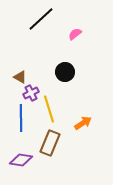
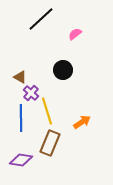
black circle: moved 2 px left, 2 px up
purple cross: rotated 21 degrees counterclockwise
yellow line: moved 2 px left, 2 px down
orange arrow: moved 1 px left, 1 px up
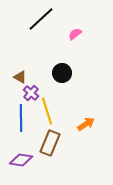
black circle: moved 1 px left, 3 px down
orange arrow: moved 4 px right, 2 px down
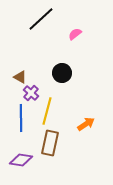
yellow line: rotated 32 degrees clockwise
brown rectangle: rotated 10 degrees counterclockwise
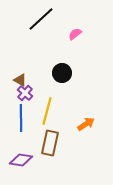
brown triangle: moved 3 px down
purple cross: moved 6 px left
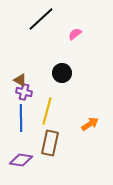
purple cross: moved 1 px left, 1 px up; rotated 28 degrees counterclockwise
orange arrow: moved 4 px right
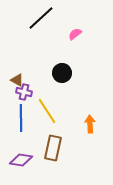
black line: moved 1 px up
brown triangle: moved 3 px left
yellow line: rotated 48 degrees counterclockwise
orange arrow: rotated 60 degrees counterclockwise
brown rectangle: moved 3 px right, 5 px down
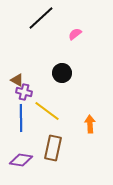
yellow line: rotated 20 degrees counterclockwise
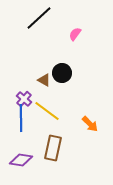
black line: moved 2 px left
pink semicircle: rotated 16 degrees counterclockwise
brown triangle: moved 27 px right
purple cross: moved 7 px down; rotated 28 degrees clockwise
orange arrow: rotated 138 degrees clockwise
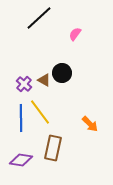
purple cross: moved 15 px up
yellow line: moved 7 px left, 1 px down; rotated 16 degrees clockwise
